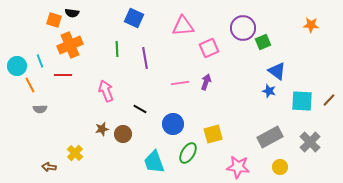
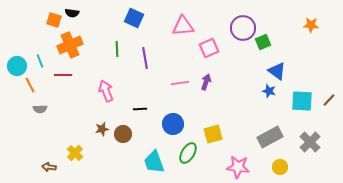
black line: rotated 32 degrees counterclockwise
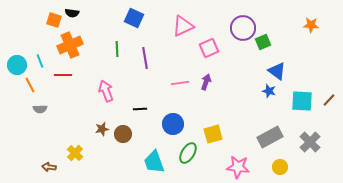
pink triangle: rotated 20 degrees counterclockwise
cyan circle: moved 1 px up
